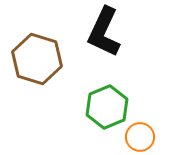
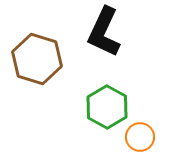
green hexagon: rotated 9 degrees counterclockwise
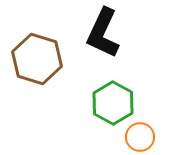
black L-shape: moved 1 px left, 1 px down
green hexagon: moved 6 px right, 4 px up
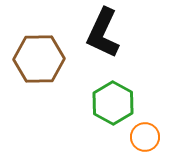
brown hexagon: moved 2 px right; rotated 18 degrees counterclockwise
orange circle: moved 5 px right
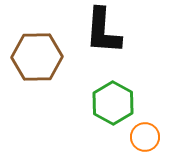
black L-shape: moved 2 px up; rotated 21 degrees counterclockwise
brown hexagon: moved 2 px left, 2 px up
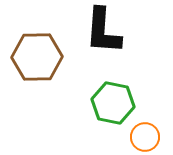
green hexagon: rotated 18 degrees counterclockwise
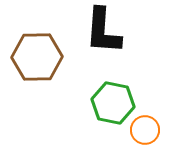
orange circle: moved 7 px up
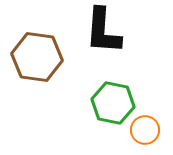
brown hexagon: rotated 9 degrees clockwise
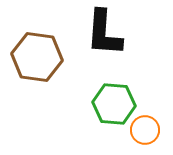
black L-shape: moved 1 px right, 2 px down
green hexagon: moved 1 px right, 1 px down; rotated 6 degrees counterclockwise
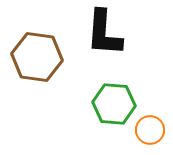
orange circle: moved 5 px right
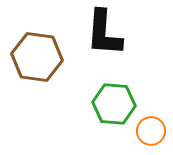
orange circle: moved 1 px right, 1 px down
